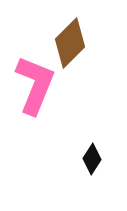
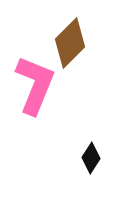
black diamond: moved 1 px left, 1 px up
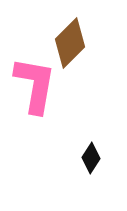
pink L-shape: rotated 12 degrees counterclockwise
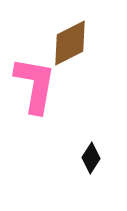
brown diamond: rotated 18 degrees clockwise
